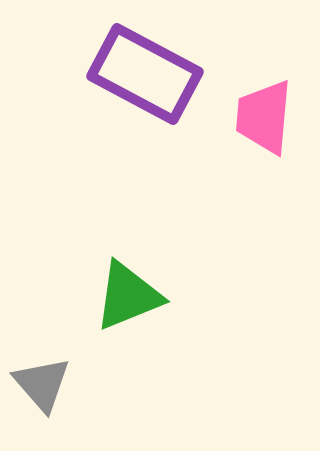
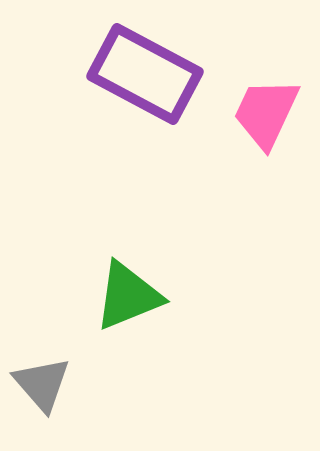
pink trapezoid: moved 2 px right, 4 px up; rotated 20 degrees clockwise
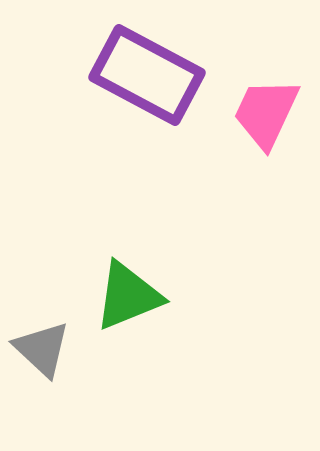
purple rectangle: moved 2 px right, 1 px down
gray triangle: moved 35 px up; rotated 6 degrees counterclockwise
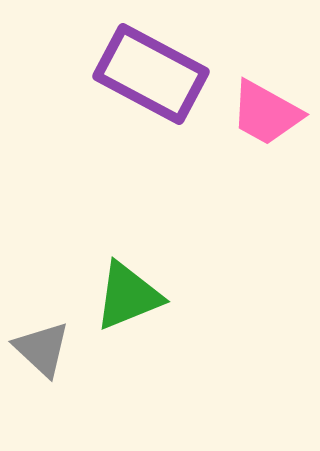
purple rectangle: moved 4 px right, 1 px up
pink trapezoid: rotated 86 degrees counterclockwise
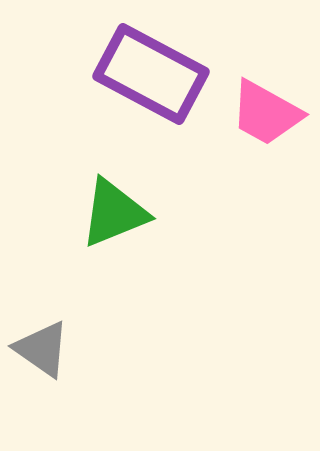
green triangle: moved 14 px left, 83 px up
gray triangle: rotated 8 degrees counterclockwise
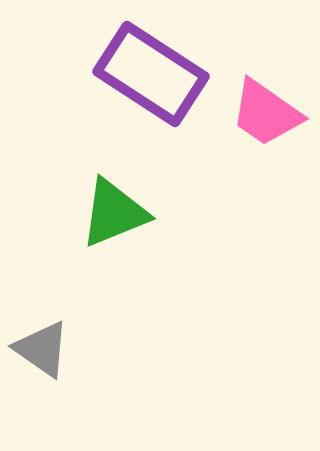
purple rectangle: rotated 5 degrees clockwise
pink trapezoid: rotated 6 degrees clockwise
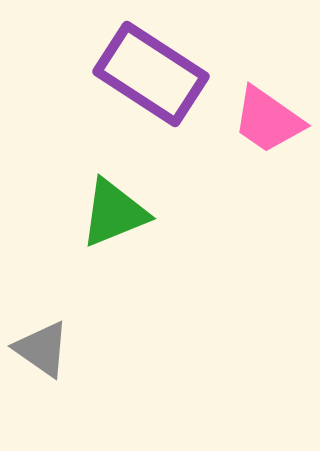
pink trapezoid: moved 2 px right, 7 px down
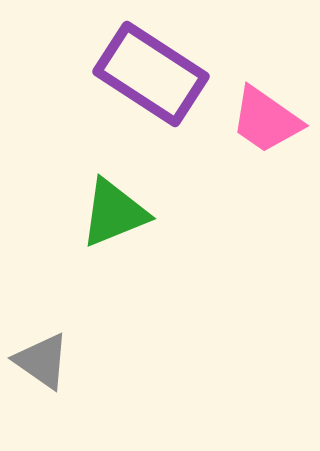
pink trapezoid: moved 2 px left
gray triangle: moved 12 px down
